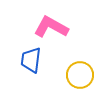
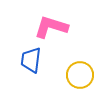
pink L-shape: rotated 12 degrees counterclockwise
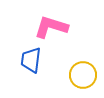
yellow circle: moved 3 px right
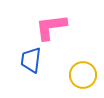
pink L-shape: rotated 24 degrees counterclockwise
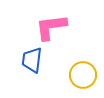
blue trapezoid: moved 1 px right
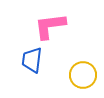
pink L-shape: moved 1 px left, 1 px up
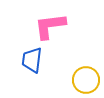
yellow circle: moved 3 px right, 5 px down
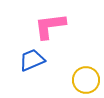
blue trapezoid: rotated 60 degrees clockwise
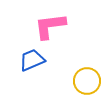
yellow circle: moved 1 px right, 1 px down
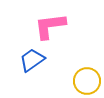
blue trapezoid: rotated 12 degrees counterclockwise
